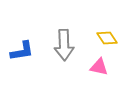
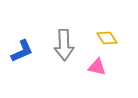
blue L-shape: rotated 15 degrees counterclockwise
pink triangle: moved 2 px left
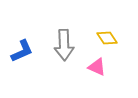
pink triangle: rotated 12 degrees clockwise
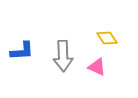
gray arrow: moved 1 px left, 11 px down
blue L-shape: rotated 20 degrees clockwise
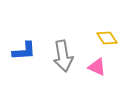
blue L-shape: moved 2 px right
gray arrow: rotated 8 degrees counterclockwise
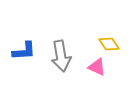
yellow diamond: moved 2 px right, 6 px down
gray arrow: moved 2 px left
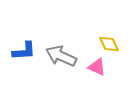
yellow diamond: rotated 10 degrees clockwise
gray arrow: rotated 124 degrees clockwise
